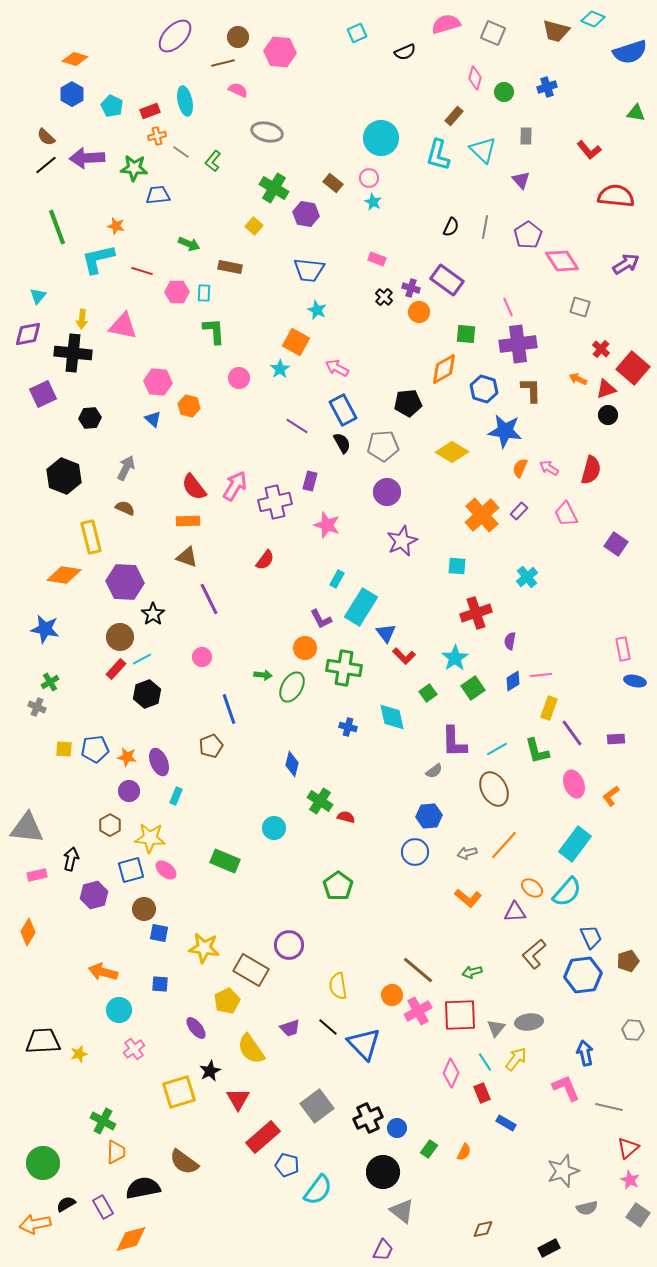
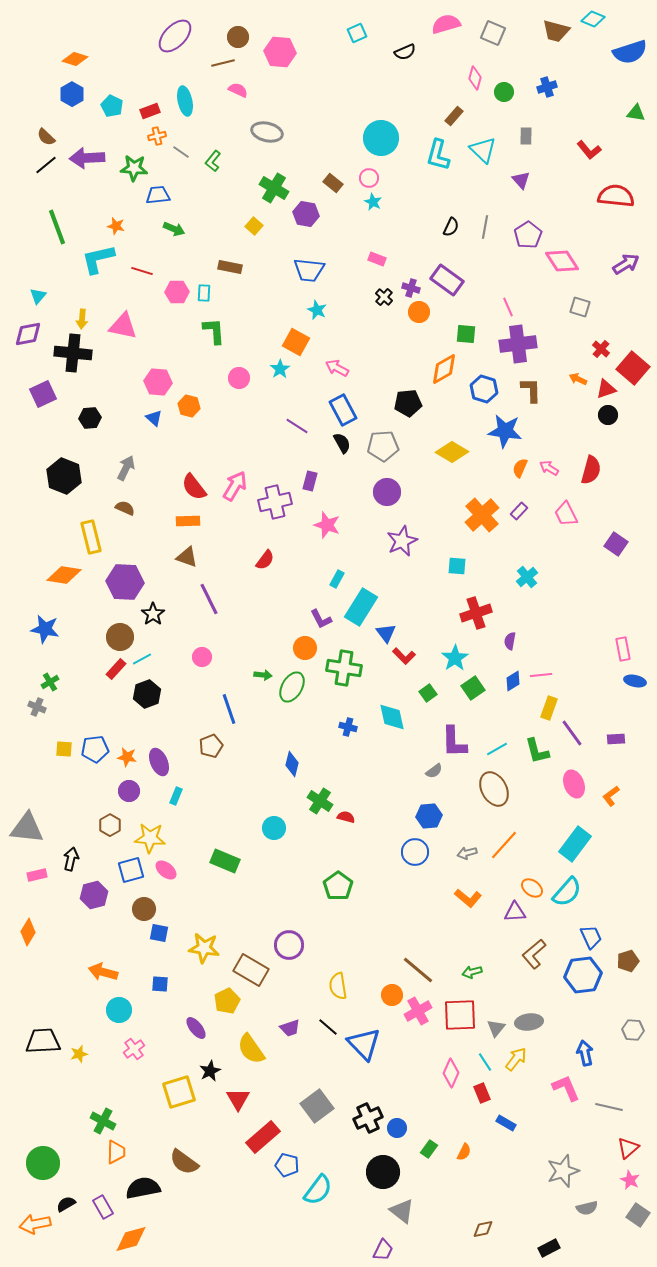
green arrow at (189, 244): moved 15 px left, 15 px up
blue triangle at (153, 419): moved 1 px right, 1 px up
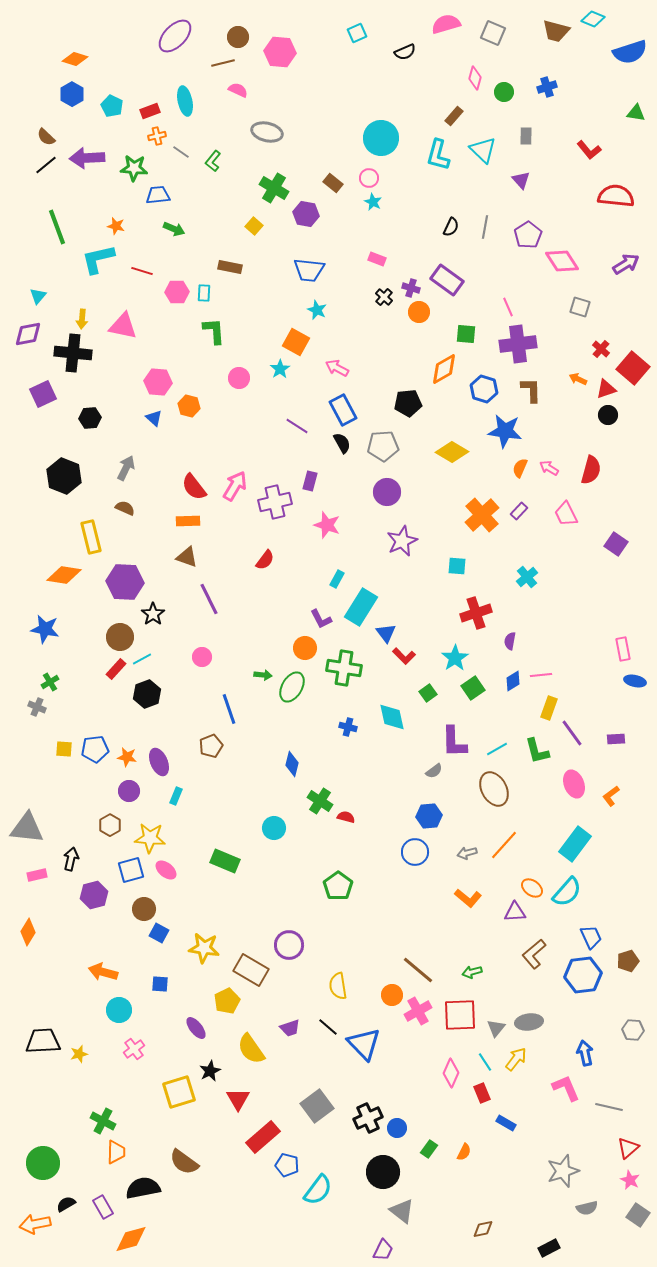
blue square at (159, 933): rotated 18 degrees clockwise
